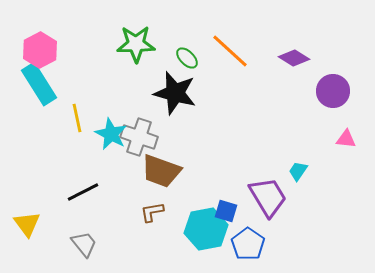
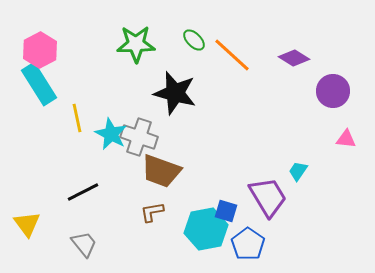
orange line: moved 2 px right, 4 px down
green ellipse: moved 7 px right, 18 px up
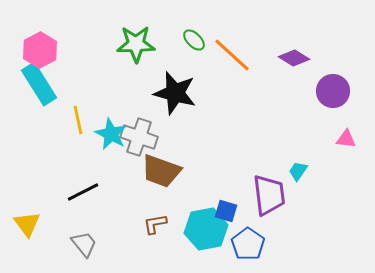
yellow line: moved 1 px right, 2 px down
purple trapezoid: moved 1 px right, 2 px up; rotated 24 degrees clockwise
brown L-shape: moved 3 px right, 12 px down
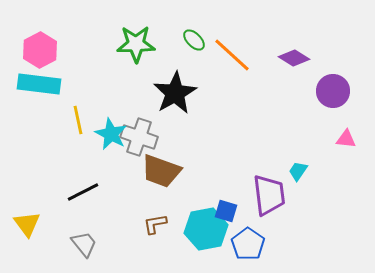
cyan rectangle: rotated 51 degrees counterclockwise
black star: rotated 27 degrees clockwise
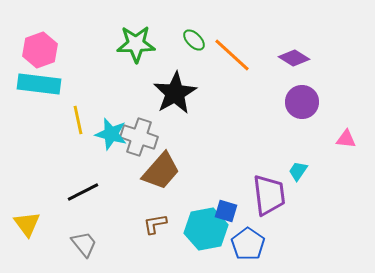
pink hexagon: rotated 8 degrees clockwise
purple circle: moved 31 px left, 11 px down
cyan star: rotated 12 degrees counterclockwise
brown trapezoid: rotated 69 degrees counterclockwise
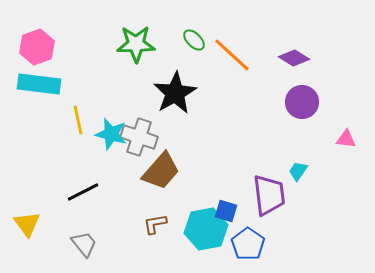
pink hexagon: moved 3 px left, 3 px up
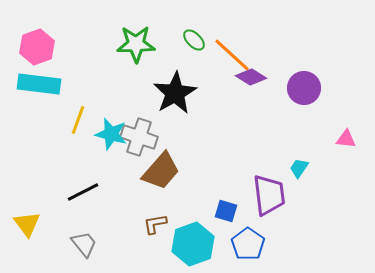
purple diamond: moved 43 px left, 19 px down
purple circle: moved 2 px right, 14 px up
yellow line: rotated 32 degrees clockwise
cyan trapezoid: moved 1 px right, 3 px up
cyan hexagon: moved 13 px left, 15 px down; rotated 9 degrees counterclockwise
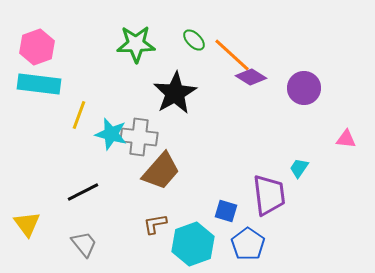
yellow line: moved 1 px right, 5 px up
gray cross: rotated 12 degrees counterclockwise
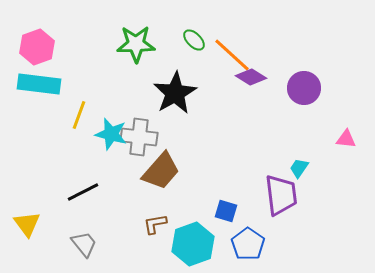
purple trapezoid: moved 12 px right
